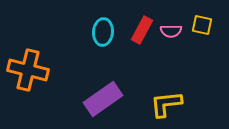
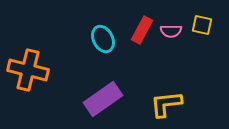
cyan ellipse: moved 7 px down; rotated 32 degrees counterclockwise
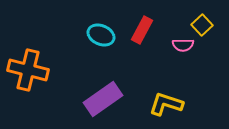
yellow square: rotated 35 degrees clockwise
pink semicircle: moved 12 px right, 14 px down
cyan ellipse: moved 2 px left, 4 px up; rotated 40 degrees counterclockwise
yellow L-shape: rotated 24 degrees clockwise
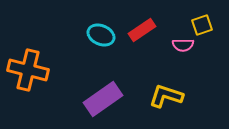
yellow square: rotated 25 degrees clockwise
red rectangle: rotated 28 degrees clockwise
yellow L-shape: moved 8 px up
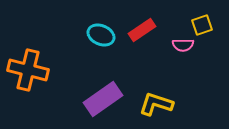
yellow L-shape: moved 10 px left, 8 px down
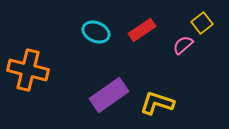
yellow square: moved 2 px up; rotated 20 degrees counterclockwise
cyan ellipse: moved 5 px left, 3 px up
pink semicircle: rotated 140 degrees clockwise
purple rectangle: moved 6 px right, 4 px up
yellow L-shape: moved 1 px right, 1 px up
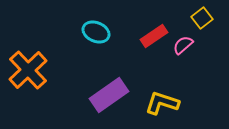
yellow square: moved 5 px up
red rectangle: moved 12 px right, 6 px down
orange cross: rotated 33 degrees clockwise
yellow L-shape: moved 5 px right
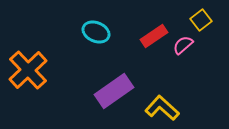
yellow square: moved 1 px left, 2 px down
purple rectangle: moved 5 px right, 4 px up
yellow L-shape: moved 5 px down; rotated 24 degrees clockwise
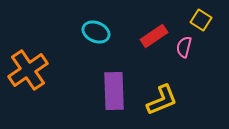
yellow square: rotated 20 degrees counterclockwise
pink semicircle: moved 1 px right, 2 px down; rotated 35 degrees counterclockwise
orange cross: rotated 9 degrees clockwise
purple rectangle: rotated 57 degrees counterclockwise
yellow L-shape: moved 8 px up; rotated 116 degrees clockwise
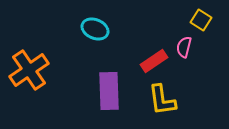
cyan ellipse: moved 1 px left, 3 px up
red rectangle: moved 25 px down
orange cross: moved 1 px right
purple rectangle: moved 5 px left
yellow L-shape: rotated 104 degrees clockwise
